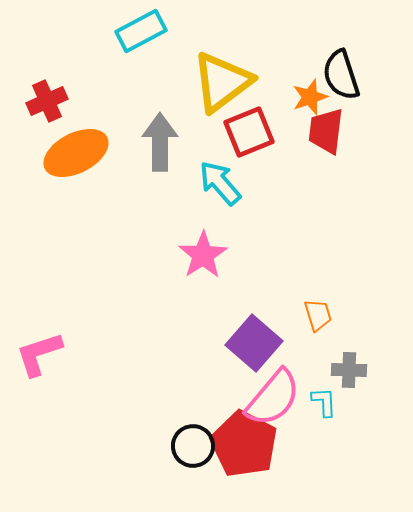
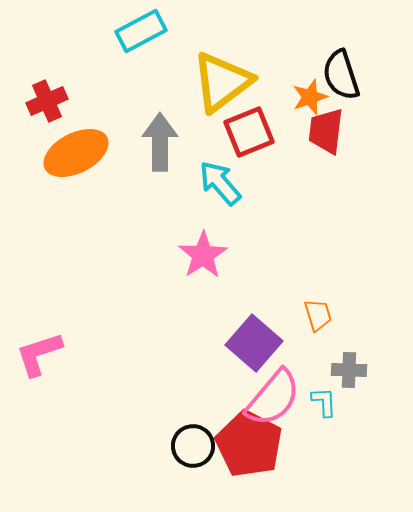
red pentagon: moved 5 px right
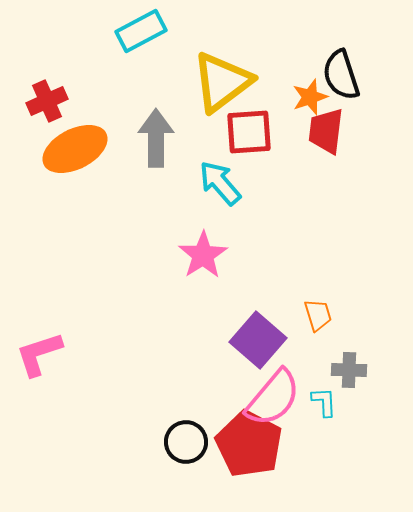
red square: rotated 18 degrees clockwise
gray arrow: moved 4 px left, 4 px up
orange ellipse: moved 1 px left, 4 px up
purple square: moved 4 px right, 3 px up
black circle: moved 7 px left, 4 px up
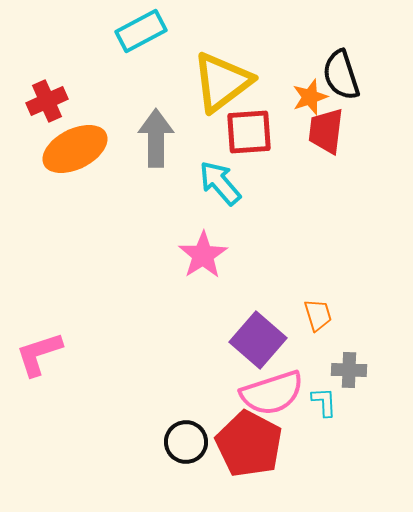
pink semicircle: moved 1 px left, 5 px up; rotated 32 degrees clockwise
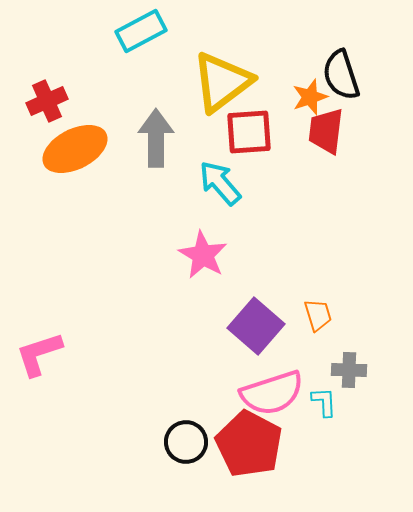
pink star: rotated 9 degrees counterclockwise
purple square: moved 2 px left, 14 px up
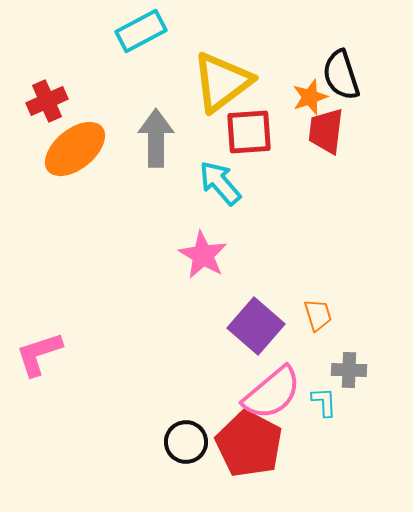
orange ellipse: rotated 12 degrees counterclockwise
pink semicircle: rotated 22 degrees counterclockwise
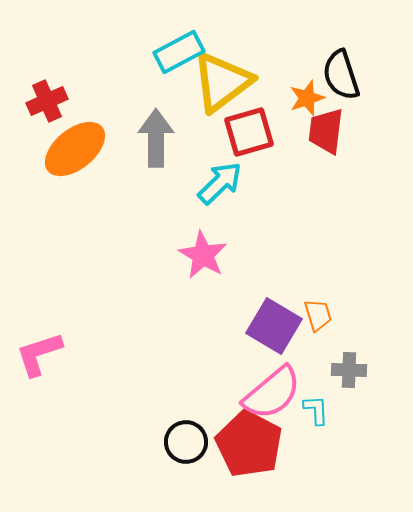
cyan rectangle: moved 38 px right, 21 px down
orange star: moved 3 px left, 1 px down
red square: rotated 12 degrees counterclockwise
cyan arrow: rotated 87 degrees clockwise
purple square: moved 18 px right; rotated 10 degrees counterclockwise
cyan L-shape: moved 8 px left, 8 px down
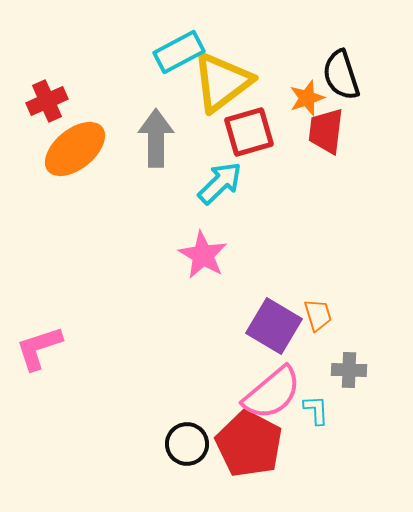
pink L-shape: moved 6 px up
black circle: moved 1 px right, 2 px down
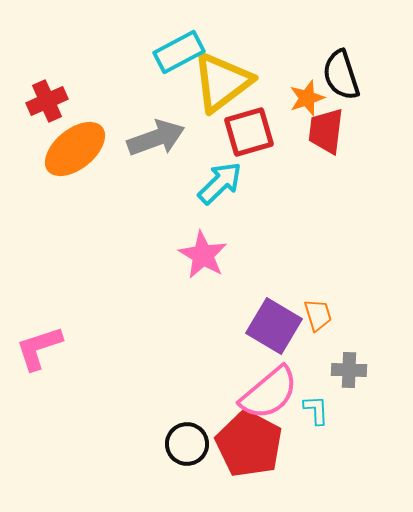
gray arrow: rotated 70 degrees clockwise
pink semicircle: moved 3 px left
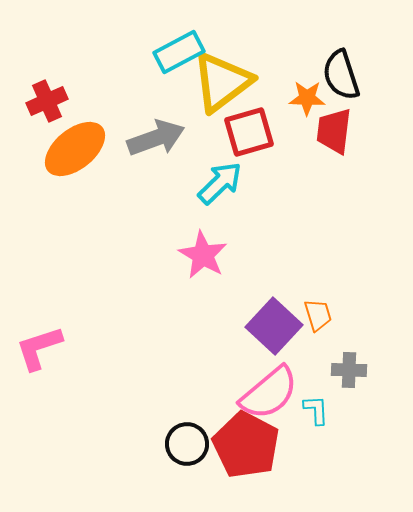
orange star: rotated 21 degrees clockwise
red trapezoid: moved 8 px right
purple square: rotated 12 degrees clockwise
red pentagon: moved 3 px left, 1 px down
